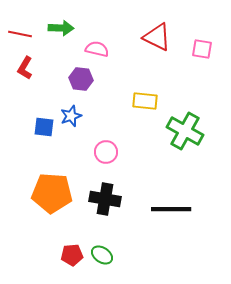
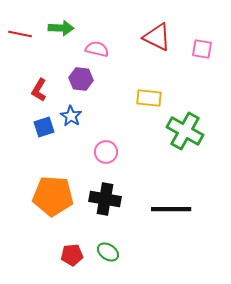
red L-shape: moved 14 px right, 22 px down
yellow rectangle: moved 4 px right, 3 px up
blue star: rotated 20 degrees counterclockwise
blue square: rotated 25 degrees counterclockwise
orange pentagon: moved 1 px right, 3 px down
green ellipse: moved 6 px right, 3 px up
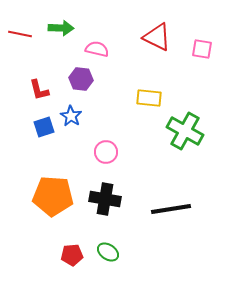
red L-shape: rotated 45 degrees counterclockwise
black line: rotated 9 degrees counterclockwise
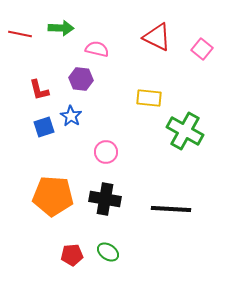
pink square: rotated 30 degrees clockwise
black line: rotated 12 degrees clockwise
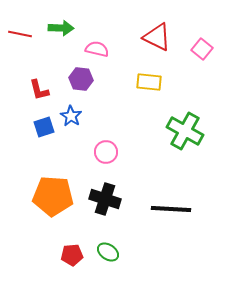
yellow rectangle: moved 16 px up
black cross: rotated 8 degrees clockwise
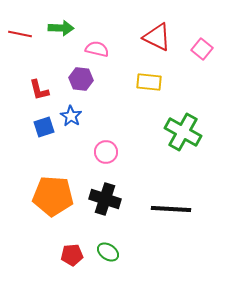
green cross: moved 2 px left, 1 px down
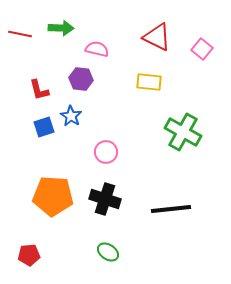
black line: rotated 9 degrees counterclockwise
red pentagon: moved 43 px left
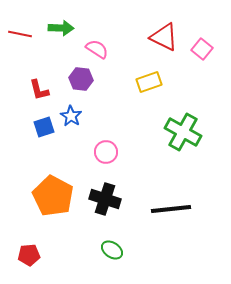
red triangle: moved 7 px right
pink semicircle: rotated 20 degrees clockwise
yellow rectangle: rotated 25 degrees counterclockwise
orange pentagon: rotated 24 degrees clockwise
green ellipse: moved 4 px right, 2 px up
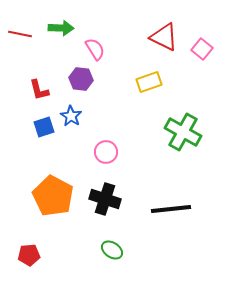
pink semicircle: moved 2 px left; rotated 25 degrees clockwise
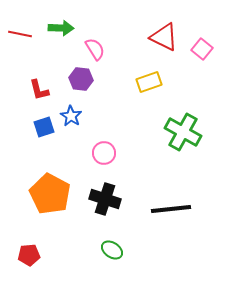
pink circle: moved 2 px left, 1 px down
orange pentagon: moved 3 px left, 2 px up
